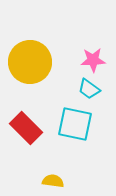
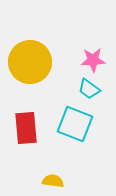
cyan square: rotated 9 degrees clockwise
red rectangle: rotated 40 degrees clockwise
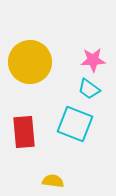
red rectangle: moved 2 px left, 4 px down
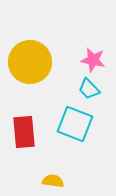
pink star: rotated 15 degrees clockwise
cyan trapezoid: rotated 10 degrees clockwise
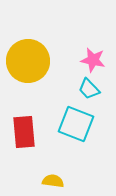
yellow circle: moved 2 px left, 1 px up
cyan square: moved 1 px right
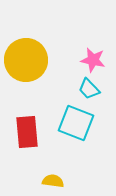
yellow circle: moved 2 px left, 1 px up
cyan square: moved 1 px up
red rectangle: moved 3 px right
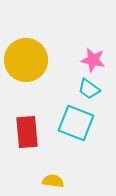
cyan trapezoid: rotated 10 degrees counterclockwise
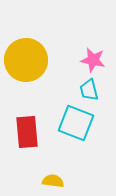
cyan trapezoid: moved 1 px down; rotated 40 degrees clockwise
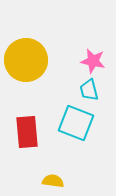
pink star: moved 1 px down
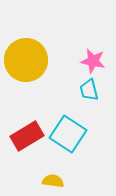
cyan square: moved 8 px left, 11 px down; rotated 12 degrees clockwise
red rectangle: moved 4 px down; rotated 64 degrees clockwise
